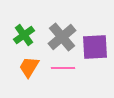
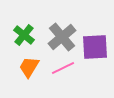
green cross: rotated 15 degrees counterclockwise
pink line: rotated 25 degrees counterclockwise
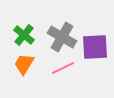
gray cross: rotated 20 degrees counterclockwise
orange trapezoid: moved 5 px left, 3 px up
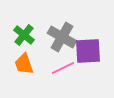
purple square: moved 7 px left, 4 px down
orange trapezoid: rotated 50 degrees counterclockwise
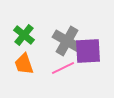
gray cross: moved 5 px right, 4 px down
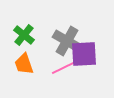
purple square: moved 4 px left, 3 px down
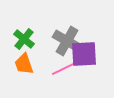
green cross: moved 4 px down
pink line: moved 1 px down
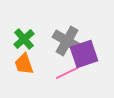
green cross: rotated 10 degrees clockwise
purple square: rotated 16 degrees counterclockwise
pink line: moved 4 px right, 4 px down
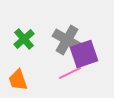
gray cross: moved 1 px up
orange trapezoid: moved 6 px left, 16 px down
pink line: moved 3 px right
